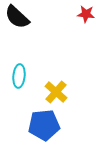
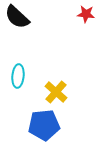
cyan ellipse: moved 1 px left
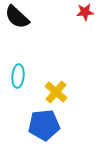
red star: moved 1 px left, 2 px up; rotated 12 degrees counterclockwise
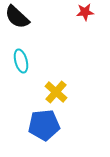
cyan ellipse: moved 3 px right, 15 px up; rotated 20 degrees counterclockwise
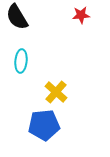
red star: moved 4 px left, 3 px down
black semicircle: rotated 16 degrees clockwise
cyan ellipse: rotated 20 degrees clockwise
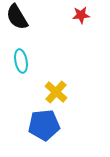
cyan ellipse: rotated 15 degrees counterclockwise
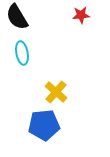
cyan ellipse: moved 1 px right, 8 px up
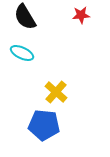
black semicircle: moved 8 px right
cyan ellipse: rotated 55 degrees counterclockwise
blue pentagon: rotated 12 degrees clockwise
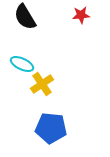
cyan ellipse: moved 11 px down
yellow cross: moved 14 px left, 8 px up; rotated 15 degrees clockwise
blue pentagon: moved 7 px right, 3 px down
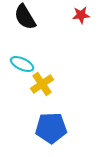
blue pentagon: rotated 8 degrees counterclockwise
